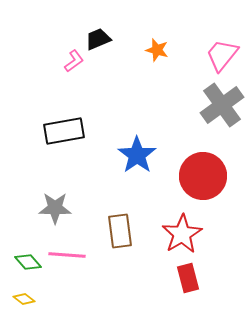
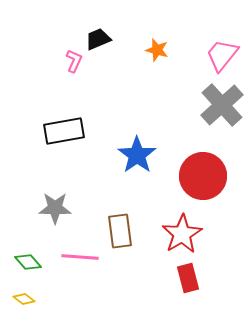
pink L-shape: rotated 30 degrees counterclockwise
gray cross: rotated 6 degrees counterclockwise
pink line: moved 13 px right, 2 px down
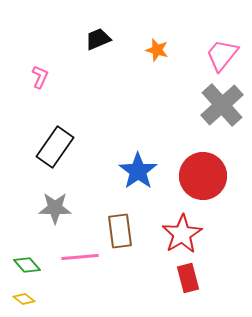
pink L-shape: moved 34 px left, 16 px down
black rectangle: moved 9 px left, 16 px down; rotated 45 degrees counterclockwise
blue star: moved 1 px right, 16 px down
pink line: rotated 9 degrees counterclockwise
green diamond: moved 1 px left, 3 px down
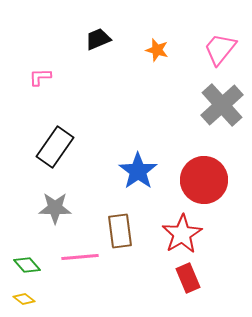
pink trapezoid: moved 2 px left, 6 px up
pink L-shape: rotated 115 degrees counterclockwise
red circle: moved 1 px right, 4 px down
red rectangle: rotated 8 degrees counterclockwise
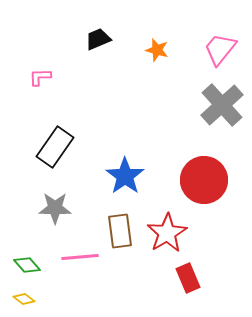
blue star: moved 13 px left, 5 px down
red star: moved 15 px left, 1 px up
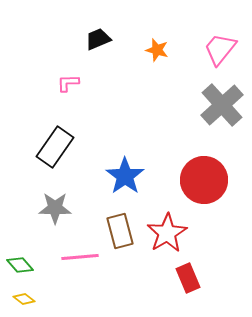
pink L-shape: moved 28 px right, 6 px down
brown rectangle: rotated 8 degrees counterclockwise
green diamond: moved 7 px left
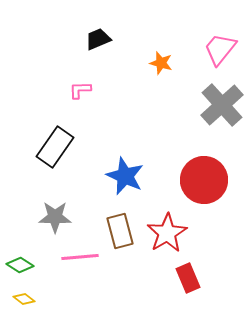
orange star: moved 4 px right, 13 px down
pink L-shape: moved 12 px right, 7 px down
blue star: rotated 12 degrees counterclockwise
gray star: moved 9 px down
green diamond: rotated 16 degrees counterclockwise
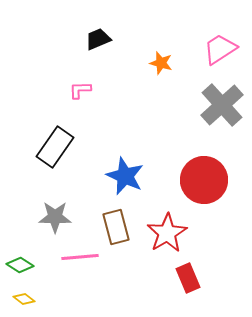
pink trapezoid: rotated 18 degrees clockwise
brown rectangle: moved 4 px left, 4 px up
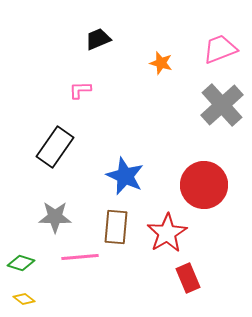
pink trapezoid: rotated 12 degrees clockwise
red circle: moved 5 px down
brown rectangle: rotated 20 degrees clockwise
green diamond: moved 1 px right, 2 px up; rotated 16 degrees counterclockwise
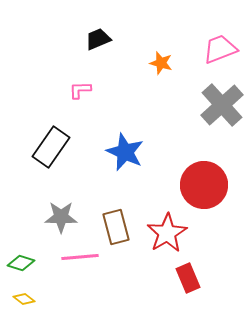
black rectangle: moved 4 px left
blue star: moved 24 px up
gray star: moved 6 px right
brown rectangle: rotated 20 degrees counterclockwise
